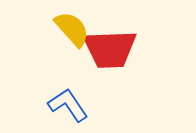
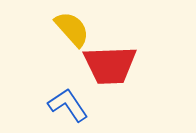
red trapezoid: moved 16 px down
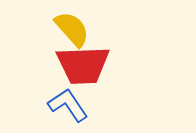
red trapezoid: moved 27 px left
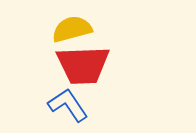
yellow semicircle: rotated 63 degrees counterclockwise
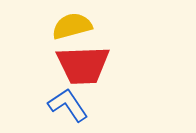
yellow semicircle: moved 3 px up
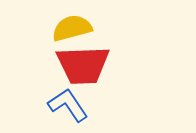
yellow semicircle: moved 2 px down
